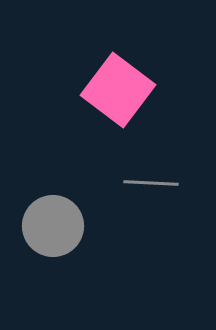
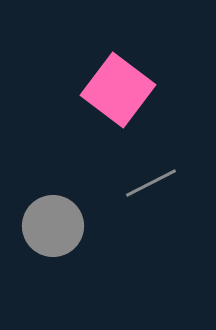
gray line: rotated 30 degrees counterclockwise
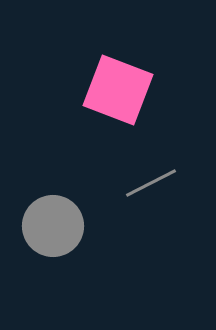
pink square: rotated 16 degrees counterclockwise
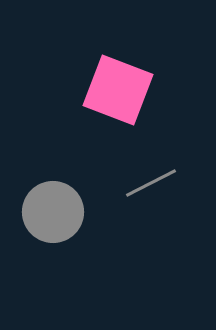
gray circle: moved 14 px up
